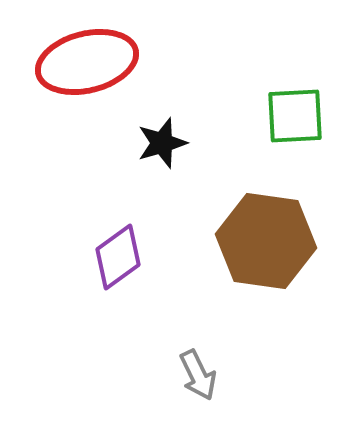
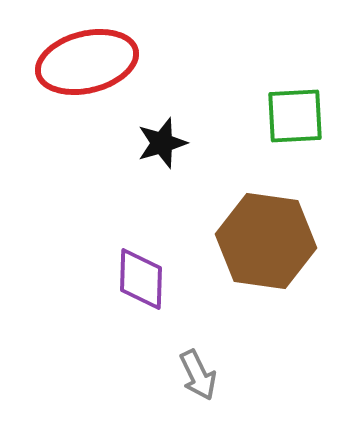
purple diamond: moved 23 px right, 22 px down; rotated 52 degrees counterclockwise
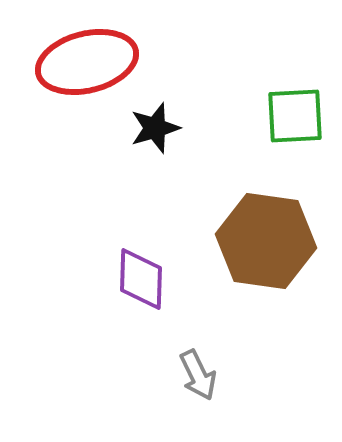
black star: moved 7 px left, 15 px up
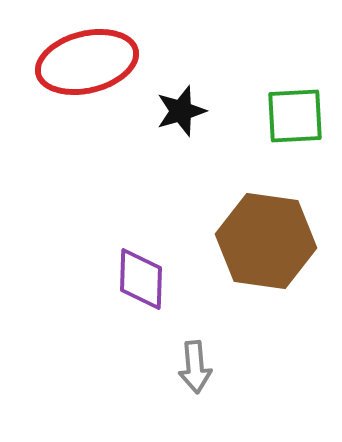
black star: moved 26 px right, 17 px up
gray arrow: moved 3 px left, 8 px up; rotated 21 degrees clockwise
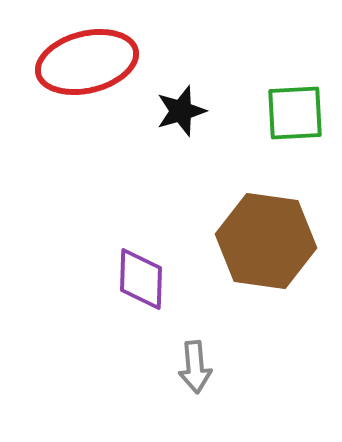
green square: moved 3 px up
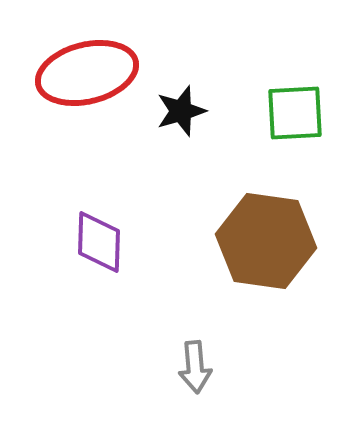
red ellipse: moved 11 px down
purple diamond: moved 42 px left, 37 px up
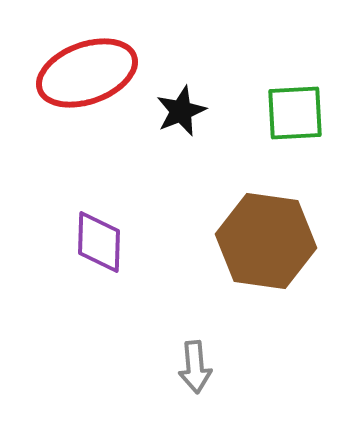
red ellipse: rotated 6 degrees counterclockwise
black star: rotated 6 degrees counterclockwise
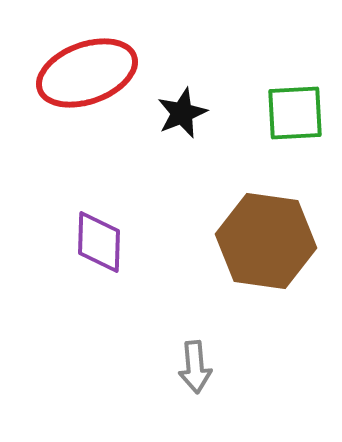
black star: moved 1 px right, 2 px down
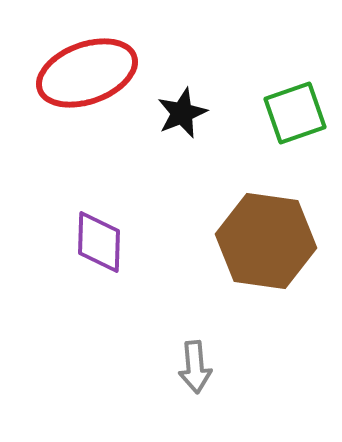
green square: rotated 16 degrees counterclockwise
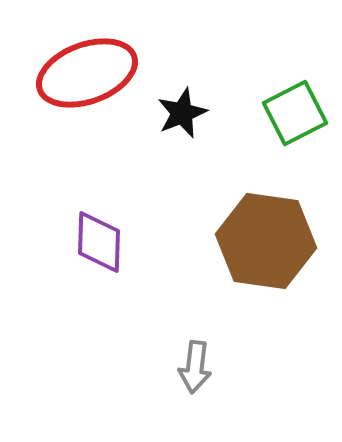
green square: rotated 8 degrees counterclockwise
gray arrow: rotated 12 degrees clockwise
